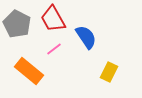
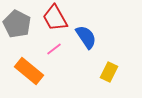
red trapezoid: moved 2 px right, 1 px up
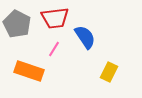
red trapezoid: rotated 68 degrees counterclockwise
blue semicircle: moved 1 px left
pink line: rotated 21 degrees counterclockwise
orange rectangle: rotated 20 degrees counterclockwise
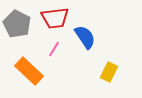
orange rectangle: rotated 24 degrees clockwise
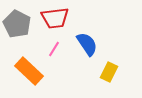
blue semicircle: moved 2 px right, 7 px down
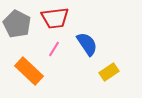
yellow rectangle: rotated 30 degrees clockwise
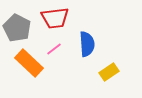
gray pentagon: moved 4 px down
blue semicircle: rotated 30 degrees clockwise
pink line: rotated 21 degrees clockwise
orange rectangle: moved 8 px up
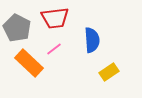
blue semicircle: moved 5 px right, 4 px up
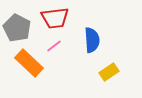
pink line: moved 3 px up
